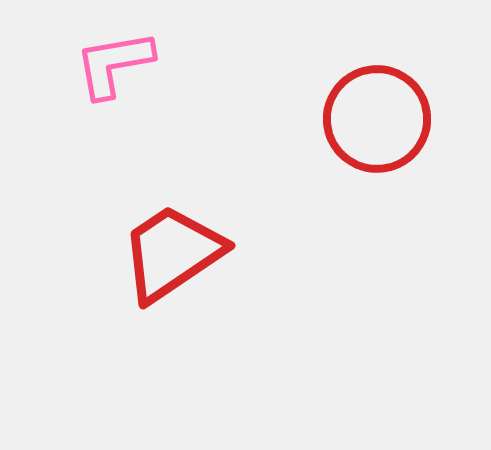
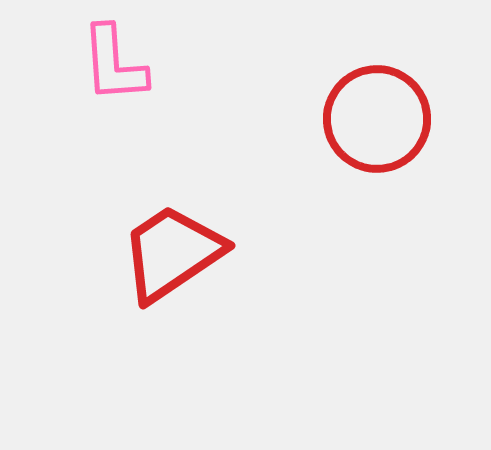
pink L-shape: rotated 84 degrees counterclockwise
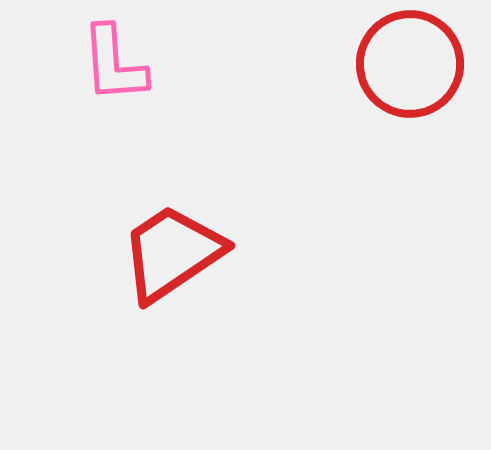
red circle: moved 33 px right, 55 px up
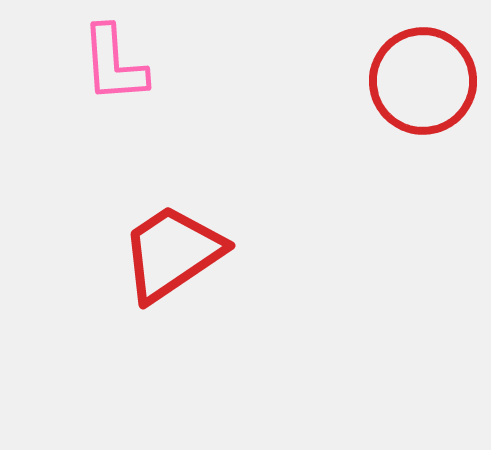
red circle: moved 13 px right, 17 px down
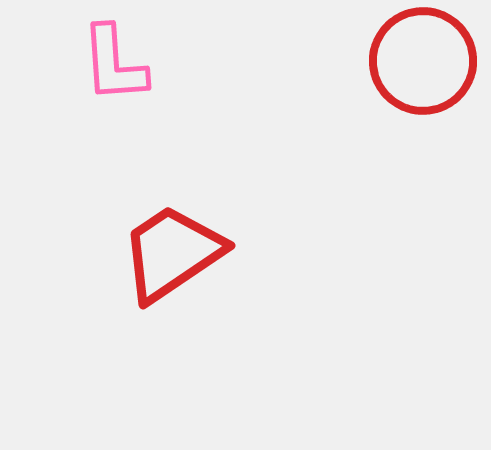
red circle: moved 20 px up
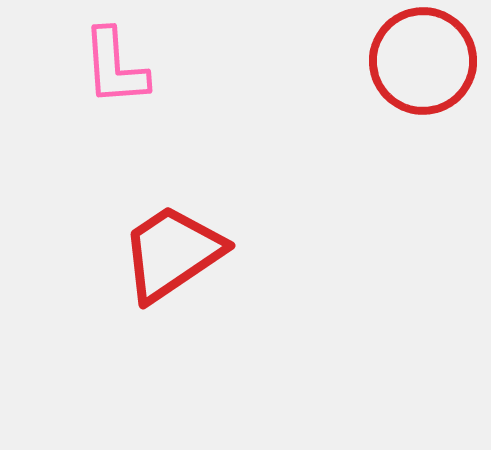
pink L-shape: moved 1 px right, 3 px down
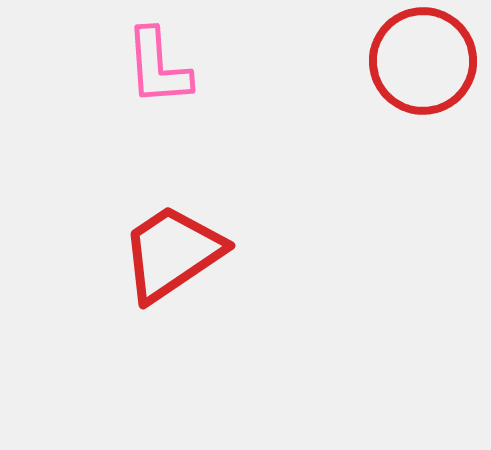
pink L-shape: moved 43 px right
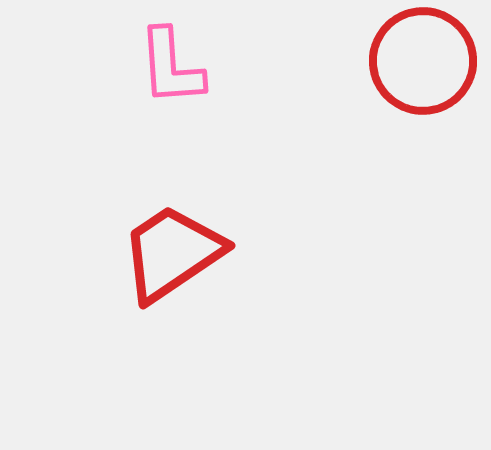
pink L-shape: moved 13 px right
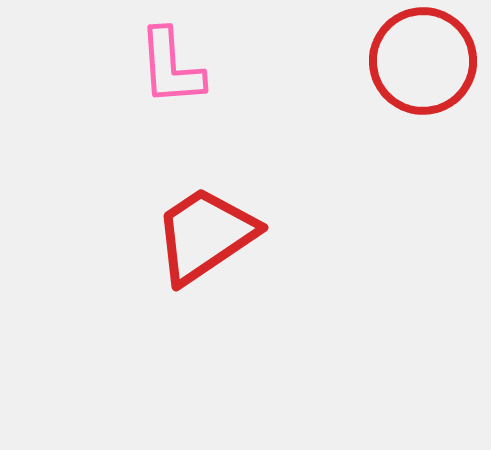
red trapezoid: moved 33 px right, 18 px up
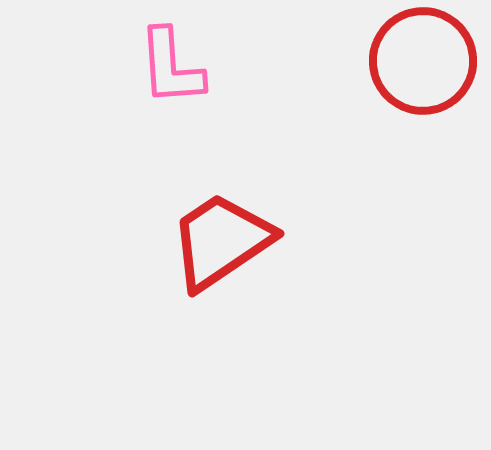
red trapezoid: moved 16 px right, 6 px down
